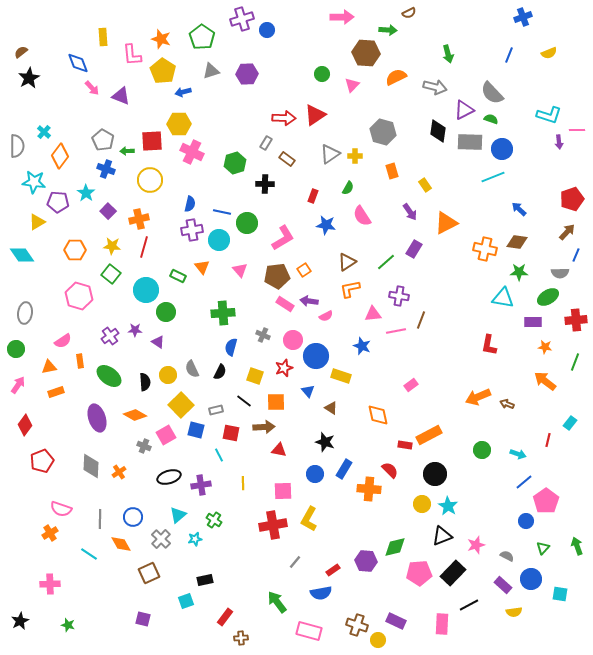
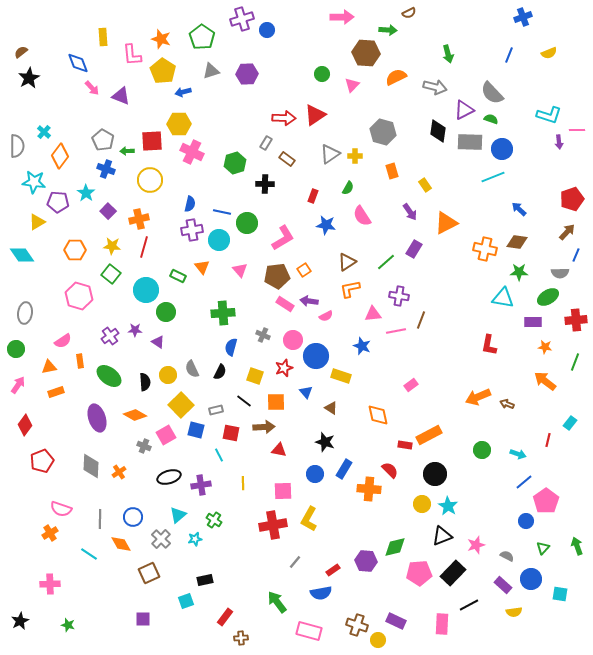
blue triangle at (308, 391): moved 2 px left, 1 px down
purple square at (143, 619): rotated 14 degrees counterclockwise
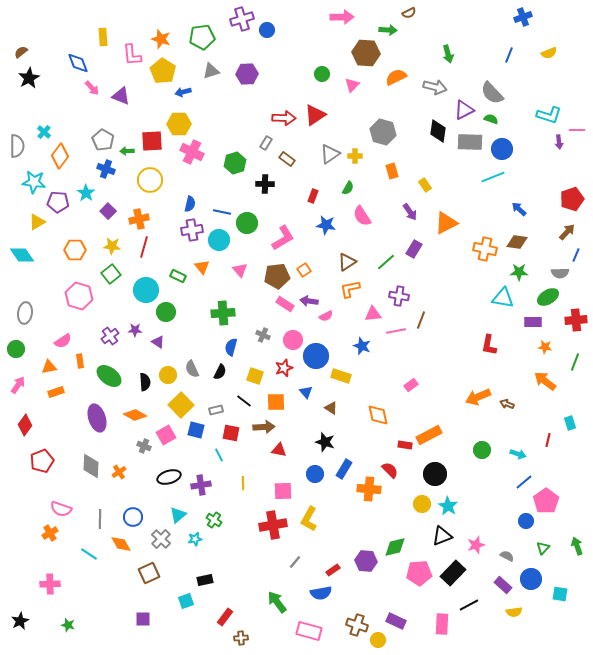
green pentagon at (202, 37): rotated 30 degrees clockwise
green square at (111, 274): rotated 12 degrees clockwise
cyan rectangle at (570, 423): rotated 56 degrees counterclockwise
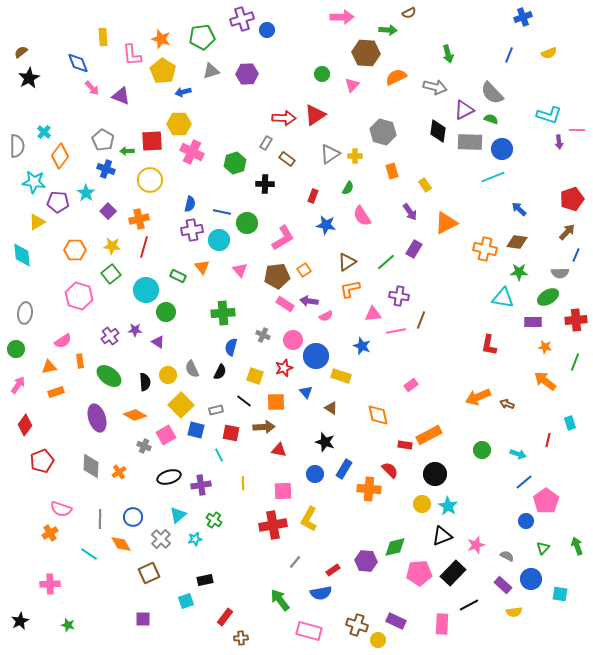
cyan diamond at (22, 255): rotated 30 degrees clockwise
green arrow at (277, 602): moved 3 px right, 2 px up
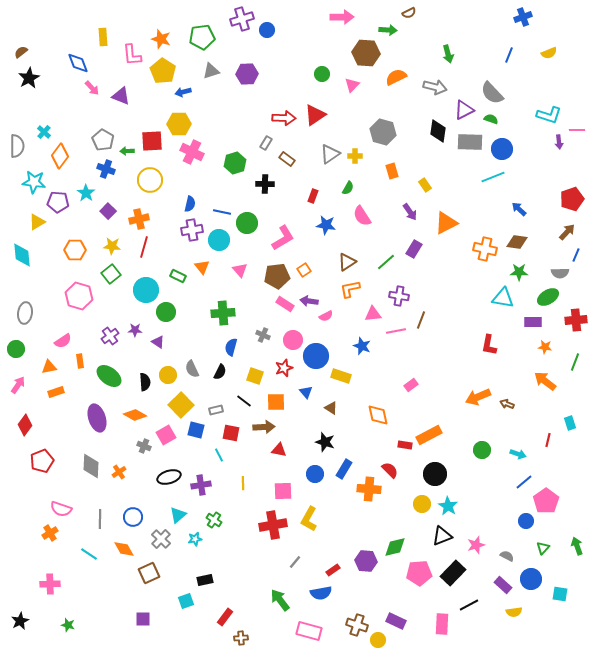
orange diamond at (121, 544): moved 3 px right, 5 px down
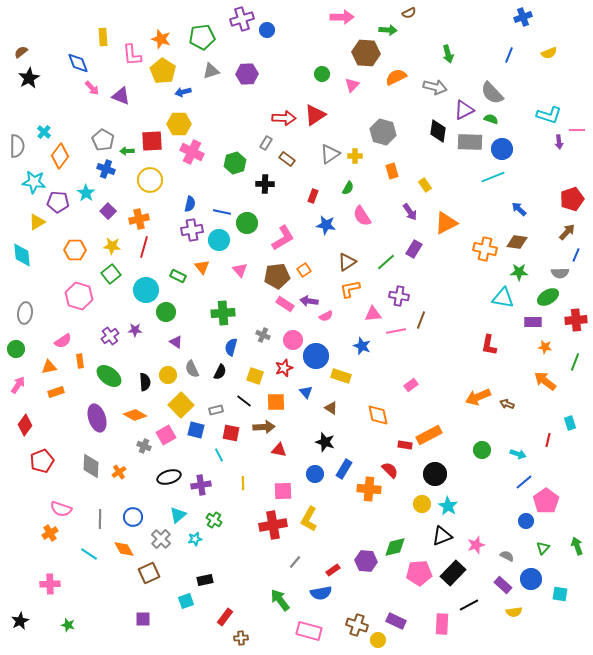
purple triangle at (158, 342): moved 18 px right
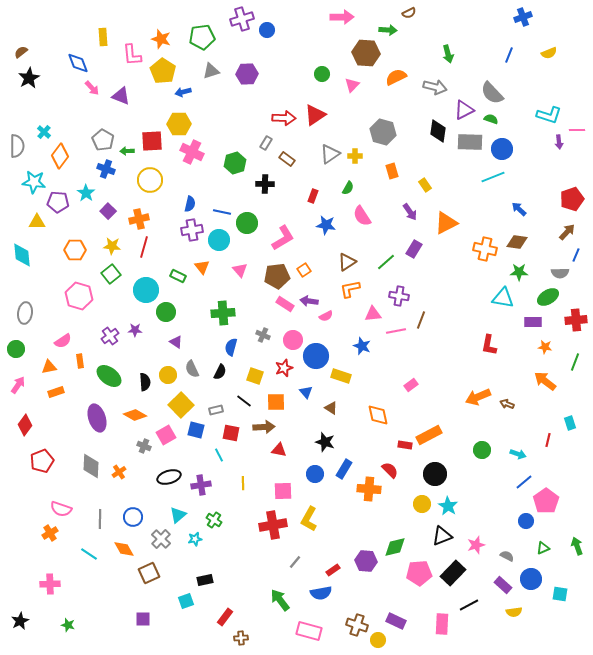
yellow triangle at (37, 222): rotated 30 degrees clockwise
green triangle at (543, 548): rotated 24 degrees clockwise
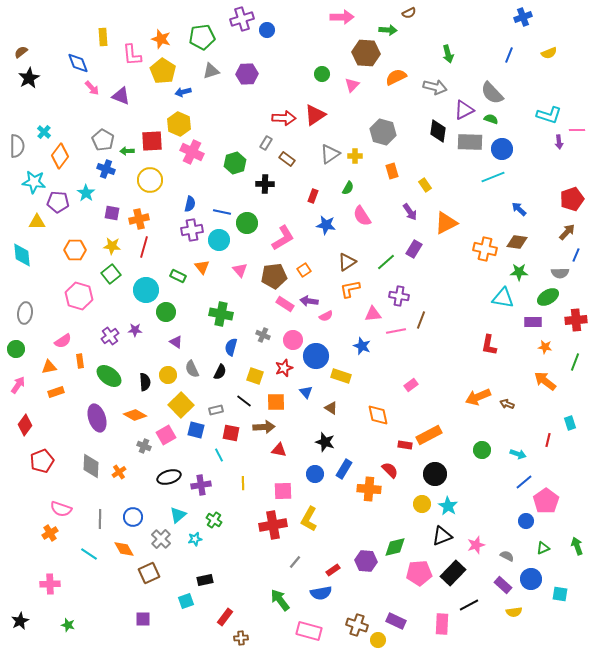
yellow hexagon at (179, 124): rotated 25 degrees clockwise
purple square at (108, 211): moved 4 px right, 2 px down; rotated 35 degrees counterclockwise
brown pentagon at (277, 276): moved 3 px left
green cross at (223, 313): moved 2 px left, 1 px down; rotated 15 degrees clockwise
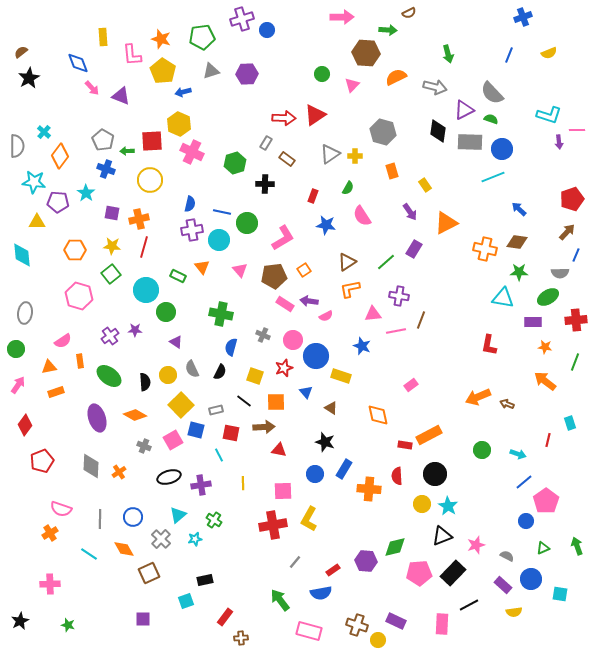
pink square at (166, 435): moved 7 px right, 5 px down
red semicircle at (390, 470): moved 7 px right, 6 px down; rotated 138 degrees counterclockwise
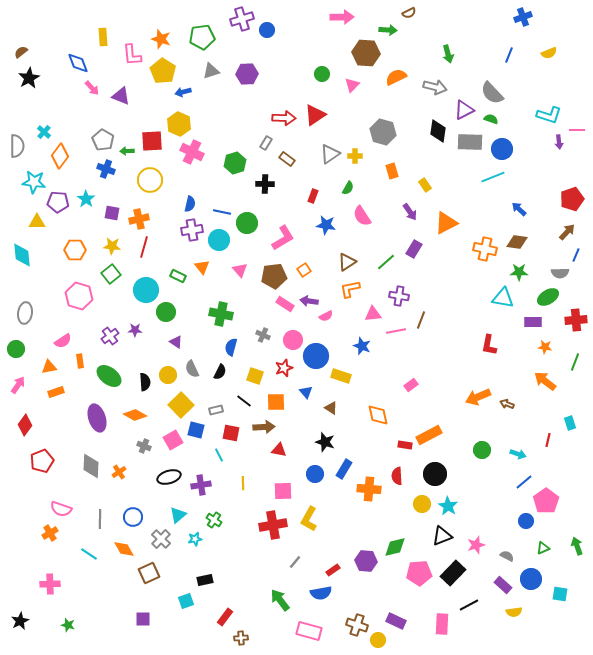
cyan star at (86, 193): moved 6 px down
